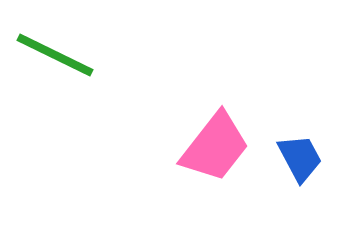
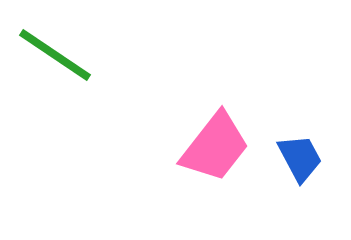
green line: rotated 8 degrees clockwise
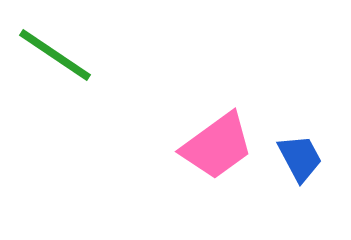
pink trapezoid: moved 2 px right, 1 px up; rotated 16 degrees clockwise
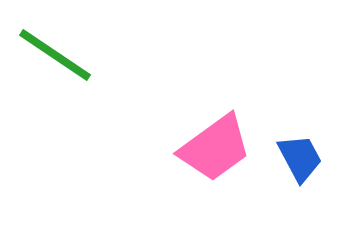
pink trapezoid: moved 2 px left, 2 px down
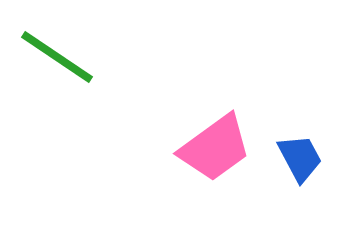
green line: moved 2 px right, 2 px down
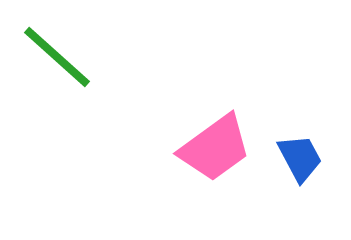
green line: rotated 8 degrees clockwise
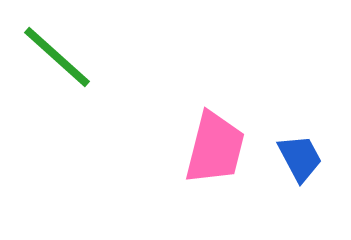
pink trapezoid: rotated 40 degrees counterclockwise
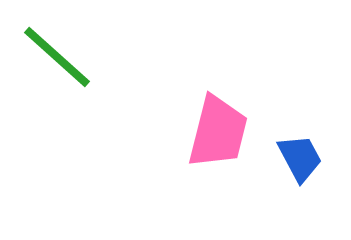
pink trapezoid: moved 3 px right, 16 px up
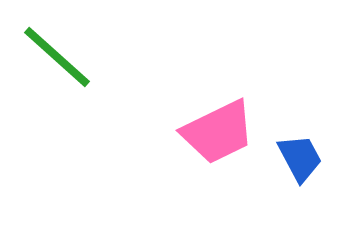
pink trapezoid: rotated 50 degrees clockwise
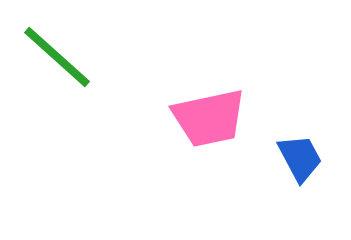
pink trapezoid: moved 9 px left, 14 px up; rotated 14 degrees clockwise
